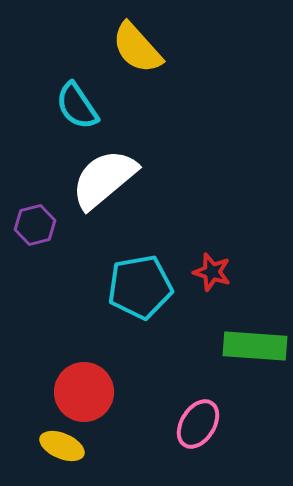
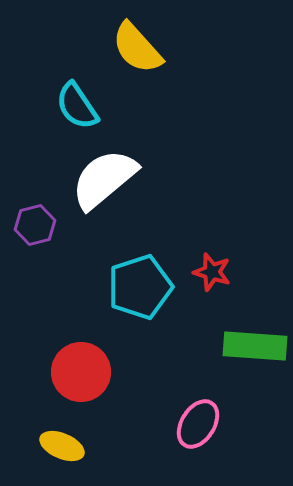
cyan pentagon: rotated 8 degrees counterclockwise
red circle: moved 3 px left, 20 px up
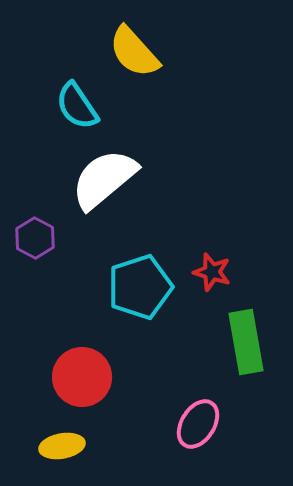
yellow semicircle: moved 3 px left, 4 px down
purple hexagon: moved 13 px down; rotated 18 degrees counterclockwise
green rectangle: moved 9 px left, 4 px up; rotated 76 degrees clockwise
red circle: moved 1 px right, 5 px down
yellow ellipse: rotated 33 degrees counterclockwise
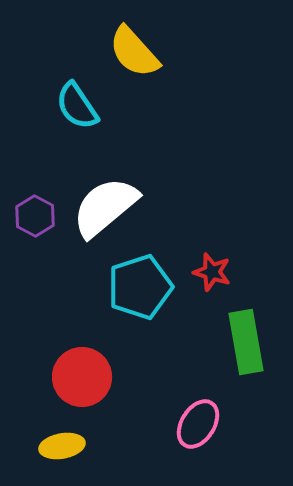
white semicircle: moved 1 px right, 28 px down
purple hexagon: moved 22 px up
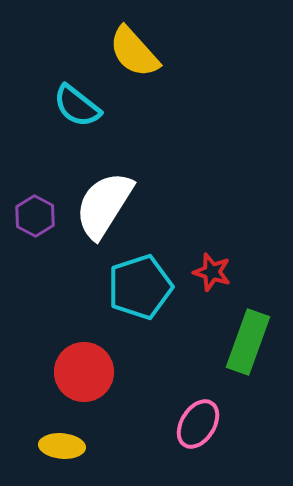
cyan semicircle: rotated 18 degrees counterclockwise
white semicircle: moved 1 px left, 2 px up; rotated 18 degrees counterclockwise
green rectangle: moved 2 px right; rotated 30 degrees clockwise
red circle: moved 2 px right, 5 px up
yellow ellipse: rotated 15 degrees clockwise
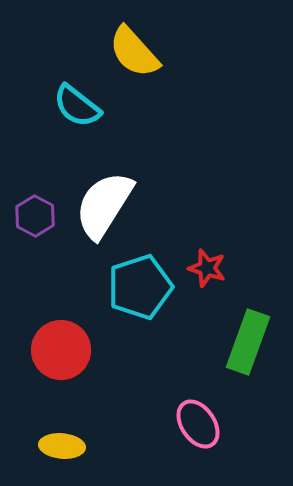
red star: moved 5 px left, 4 px up
red circle: moved 23 px left, 22 px up
pink ellipse: rotated 66 degrees counterclockwise
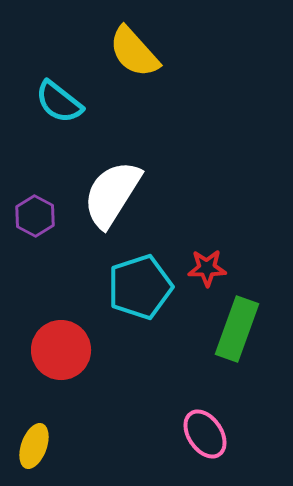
cyan semicircle: moved 18 px left, 4 px up
white semicircle: moved 8 px right, 11 px up
red star: rotated 18 degrees counterclockwise
green rectangle: moved 11 px left, 13 px up
pink ellipse: moved 7 px right, 10 px down
yellow ellipse: moved 28 px left; rotated 75 degrees counterclockwise
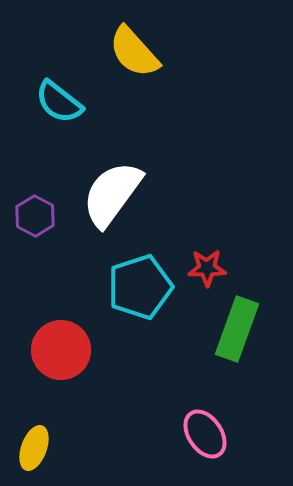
white semicircle: rotated 4 degrees clockwise
yellow ellipse: moved 2 px down
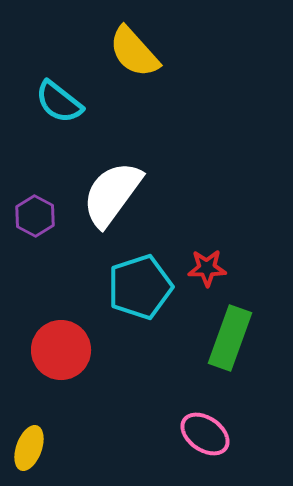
green rectangle: moved 7 px left, 9 px down
pink ellipse: rotated 21 degrees counterclockwise
yellow ellipse: moved 5 px left
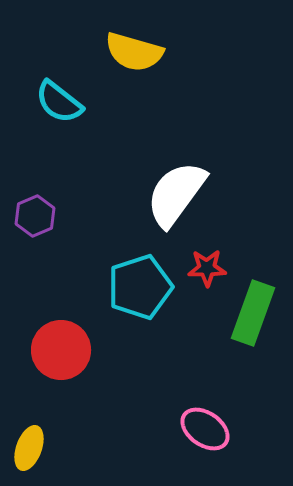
yellow semicircle: rotated 32 degrees counterclockwise
white semicircle: moved 64 px right
purple hexagon: rotated 9 degrees clockwise
green rectangle: moved 23 px right, 25 px up
pink ellipse: moved 5 px up
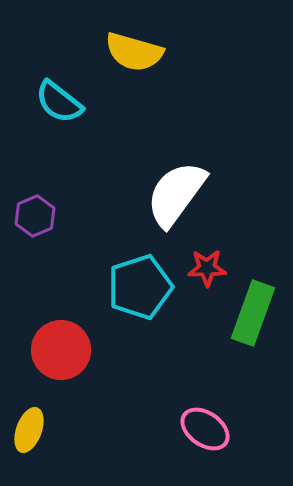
yellow ellipse: moved 18 px up
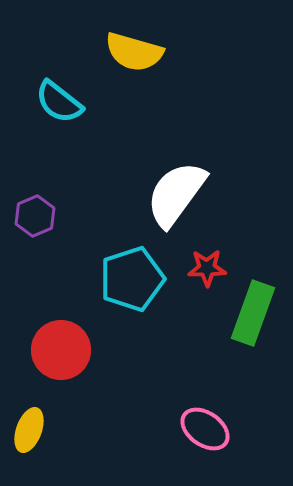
cyan pentagon: moved 8 px left, 8 px up
